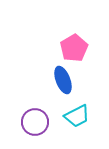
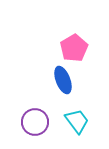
cyan trapezoid: moved 5 px down; rotated 100 degrees counterclockwise
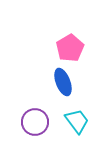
pink pentagon: moved 4 px left
blue ellipse: moved 2 px down
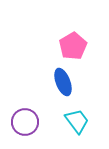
pink pentagon: moved 3 px right, 2 px up
purple circle: moved 10 px left
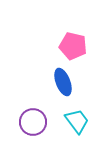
pink pentagon: rotated 28 degrees counterclockwise
purple circle: moved 8 px right
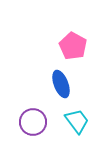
pink pentagon: rotated 16 degrees clockwise
blue ellipse: moved 2 px left, 2 px down
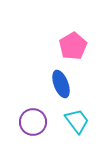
pink pentagon: rotated 12 degrees clockwise
